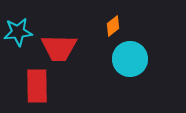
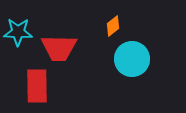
cyan star: rotated 8 degrees clockwise
cyan circle: moved 2 px right
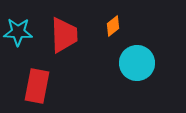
red trapezoid: moved 5 px right, 13 px up; rotated 93 degrees counterclockwise
cyan circle: moved 5 px right, 4 px down
red rectangle: rotated 12 degrees clockwise
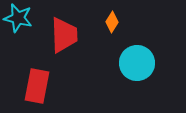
orange diamond: moved 1 px left, 4 px up; rotated 20 degrees counterclockwise
cyan star: moved 14 px up; rotated 12 degrees clockwise
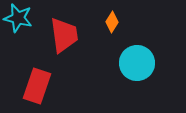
red trapezoid: rotated 6 degrees counterclockwise
red rectangle: rotated 8 degrees clockwise
